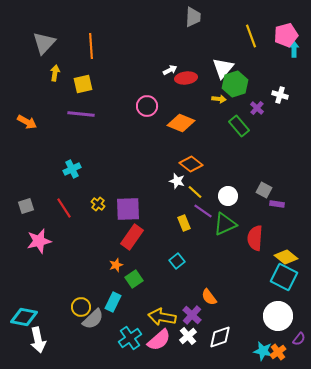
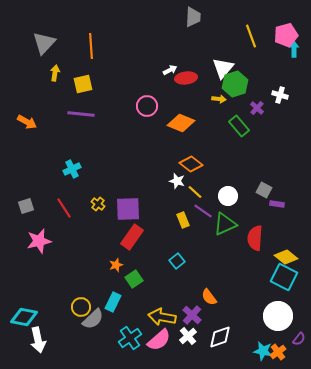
yellow rectangle at (184, 223): moved 1 px left, 3 px up
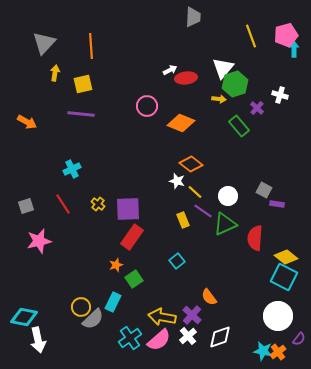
red line at (64, 208): moved 1 px left, 4 px up
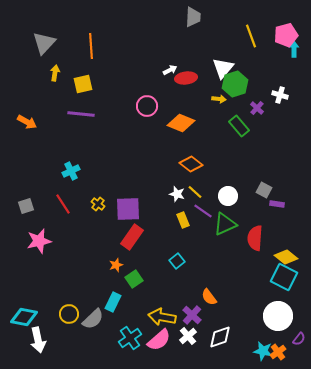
cyan cross at (72, 169): moved 1 px left, 2 px down
white star at (177, 181): moved 13 px down
yellow circle at (81, 307): moved 12 px left, 7 px down
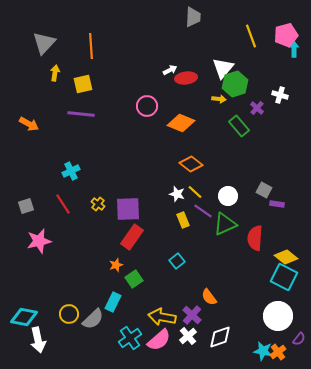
orange arrow at (27, 122): moved 2 px right, 2 px down
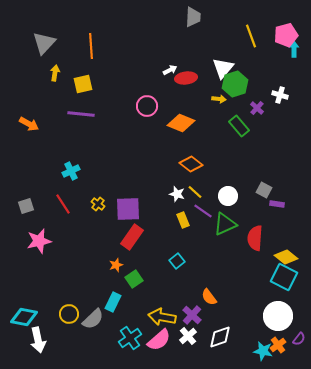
orange cross at (278, 352): moved 7 px up
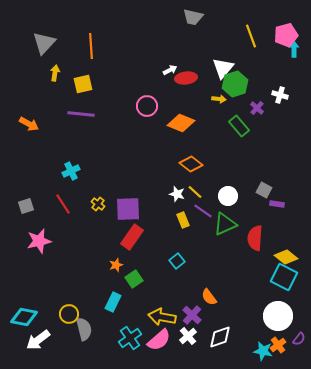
gray trapezoid at (193, 17): rotated 100 degrees clockwise
gray semicircle at (93, 319): moved 9 px left, 10 px down; rotated 60 degrees counterclockwise
white arrow at (38, 340): rotated 65 degrees clockwise
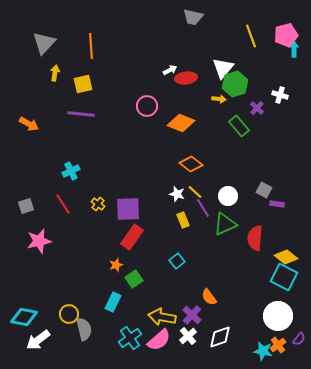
purple line at (203, 211): moved 3 px up; rotated 24 degrees clockwise
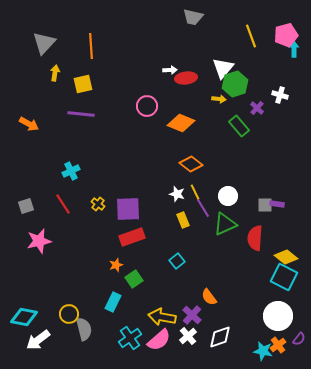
white arrow at (170, 70): rotated 24 degrees clockwise
gray square at (264, 190): moved 1 px right, 15 px down; rotated 28 degrees counterclockwise
yellow line at (195, 192): rotated 21 degrees clockwise
red rectangle at (132, 237): rotated 35 degrees clockwise
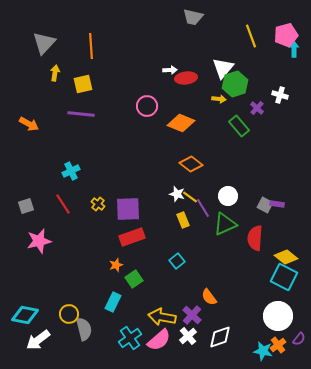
yellow line at (195, 192): moved 5 px left, 5 px down; rotated 28 degrees counterclockwise
gray square at (265, 205): rotated 28 degrees clockwise
cyan diamond at (24, 317): moved 1 px right, 2 px up
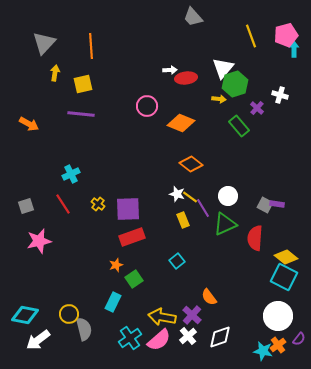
gray trapezoid at (193, 17): rotated 35 degrees clockwise
cyan cross at (71, 171): moved 3 px down
